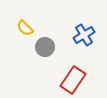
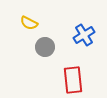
yellow semicircle: moved 4 px right, 5 px up; rotated 18 degrees counterclockwise
red rectangle: rotated 40 degrees counterclockwise
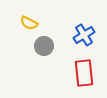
gray circle: moved 1 px left, 1 px up
red rectangle: moved 11 px right, 7 px up
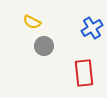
yellow semicircle: moved 3 px right, 1 px up
blue cross: moved 8 px right, 7 px up
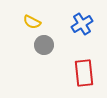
blue cross: moved 10 px left, 4 px up
gray circle: moved 1 px up
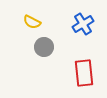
blue cross: moved 1 px right
gray circle: moved 2 px down
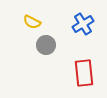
gray circle: moved 2 px right, 2 px up
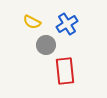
blue cross: moved 16 px left
red rectangle: moved 19 px left, 2 px up
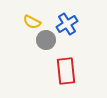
gray circle: moved 5 px up
red rectangle: moved 1 px right
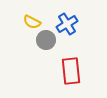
red rectangle: moved 5 px right
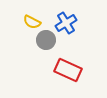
blue cross: moved 1 px left, 1 px up
red rectangle: moved 3 px left, 1 px up; rotated 60 degrees counterclockwise
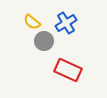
yellow semicircle: rotated 12 degrees clockwise
gray circle: moved 2 px left, 1 px down
